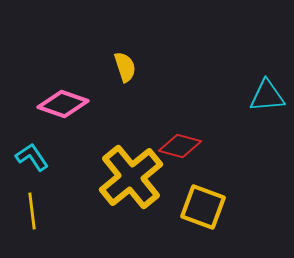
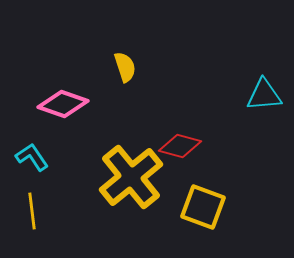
cyan triangle: moved 3 px left, 1 px up
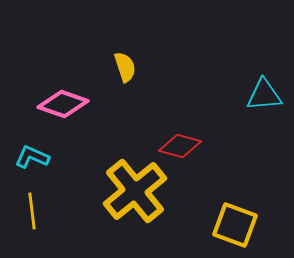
cyan L-shape: rotated 32 degrees counterclockwise
yellow cross: moved 4 px right, 14 px down
yellow square: moved 32 px right, 18 px down
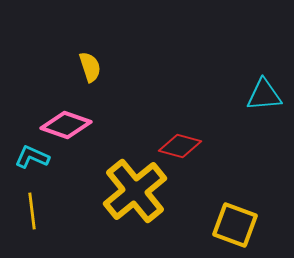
yellow semicircle: moved 35 px left
pink diamond: moved 3 px right, 21 px down
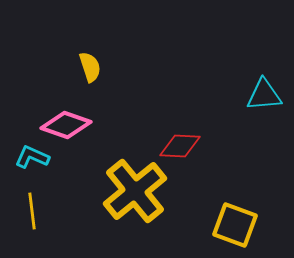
red diamond: rotated 12 degrees counterclockwise
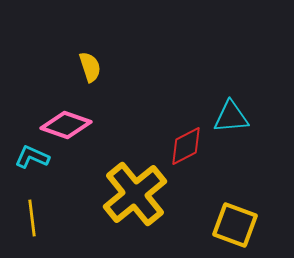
cyan triangle: moved 33 px left, 22 px down
red diamond: moved 6 px right; rotated 30 degrees counterclockwise
yellow cross: moved 3 px down
yellow line: moved 7 px down
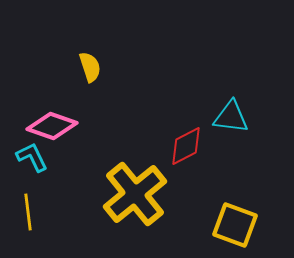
cyan triangle: rotated 12 degrees clockwise
pink diamond: moved 14 px left, 1 px down
cyan L-shape: rotated 40 degrees clockwise
yellow line: moved 4 px left, 6 px up
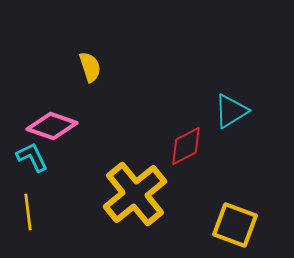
cyan triangle: moved 6 px up; rotated 39 degrees counterclockwise
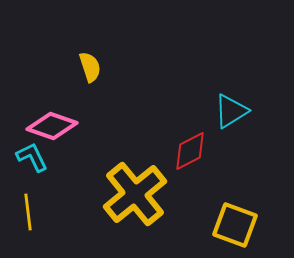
red diamond: moved 4 px right, 5 px down
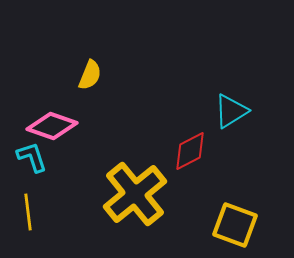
yellow semicircle: moved 8 px down; rotated 40 degrees clockwise
cyan L-shape: rotated 8 degrees clockwise
